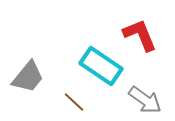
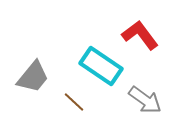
red L-shape: rotated 15 degrees counterclockwise
gray trapezoid: moved 5 px right
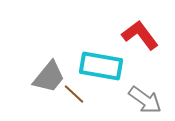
cyan rectangle: rotated 24 degrees counterclockwise
gray trapezoid: moved 16 px right
brown line: moved 8 px up
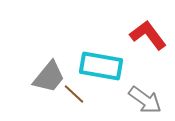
red L-shape: moved 8 px right
